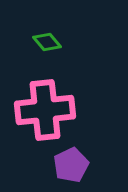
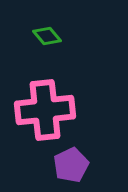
green diamond: moved 6 px up
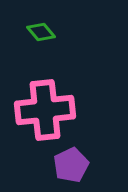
green diamond: moved 6 px left, 4 px up
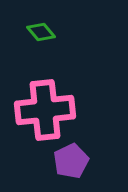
purple pentagon: moved 4 px up
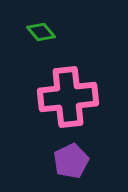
pink cross: moved 23 px right, 13 px up
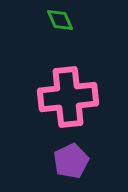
green diamond: moved 19 px right, 12 px up; rotated 16 degrees clockwise
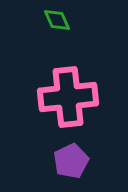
green diamond: moved 3 px left
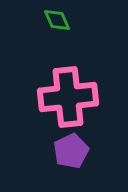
purple pentagon: moved 10 px up
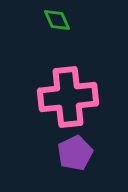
purple pentagon: moved 4 px right, 2 px down
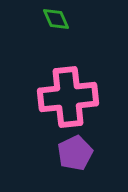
green diamond: moved 1 px left, 1 px up
